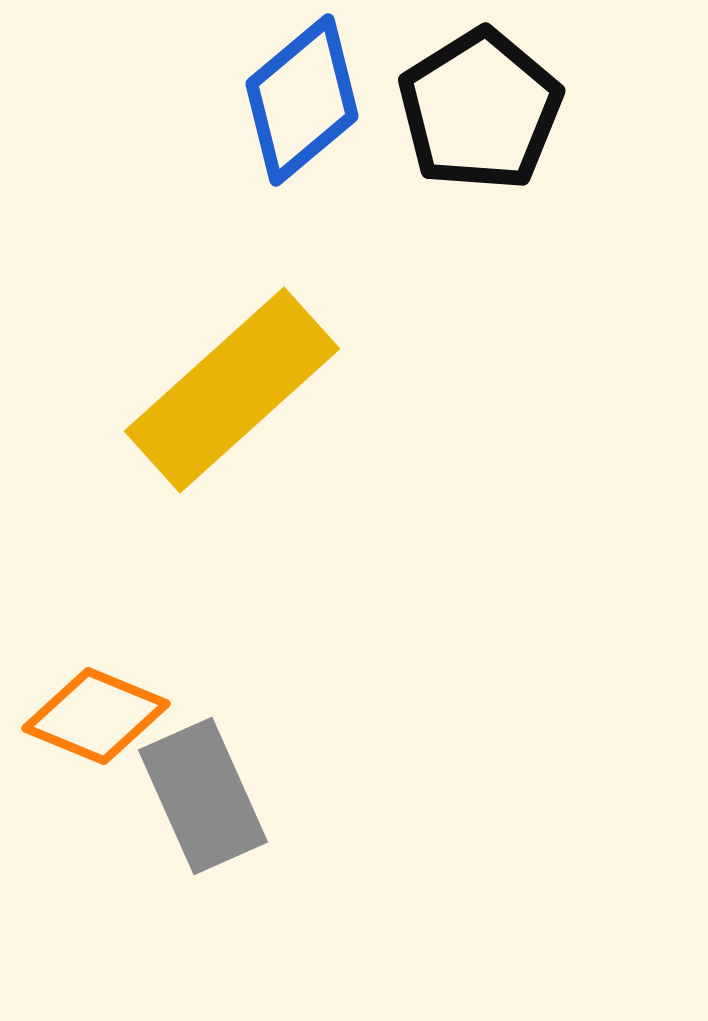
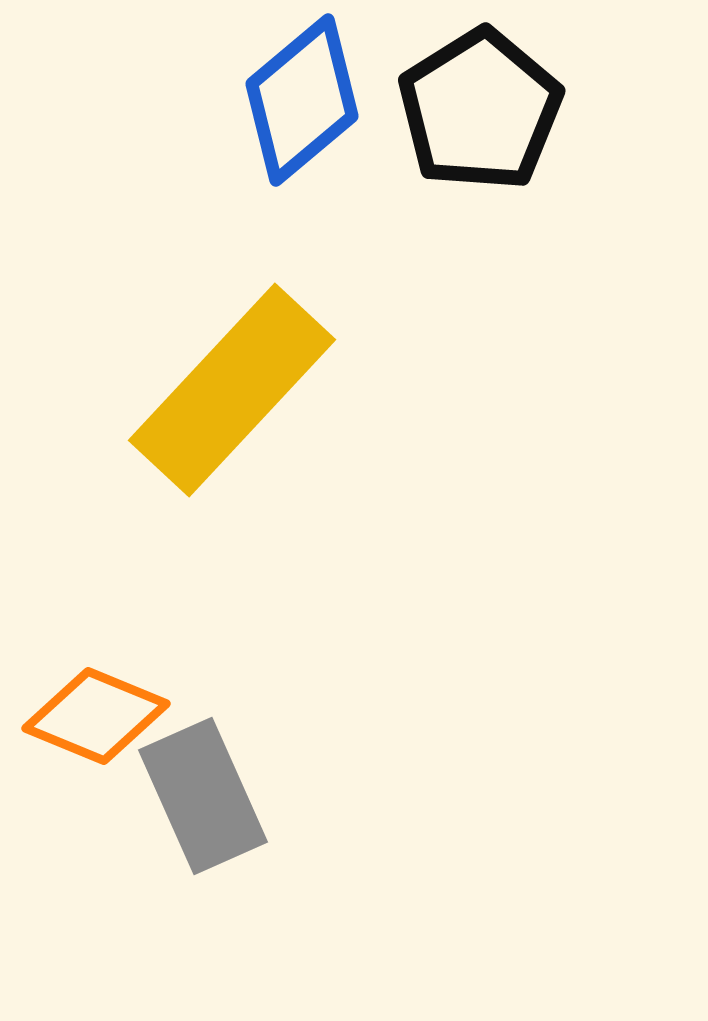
yellow rectangle: rotated 5 degrees counterclockwise
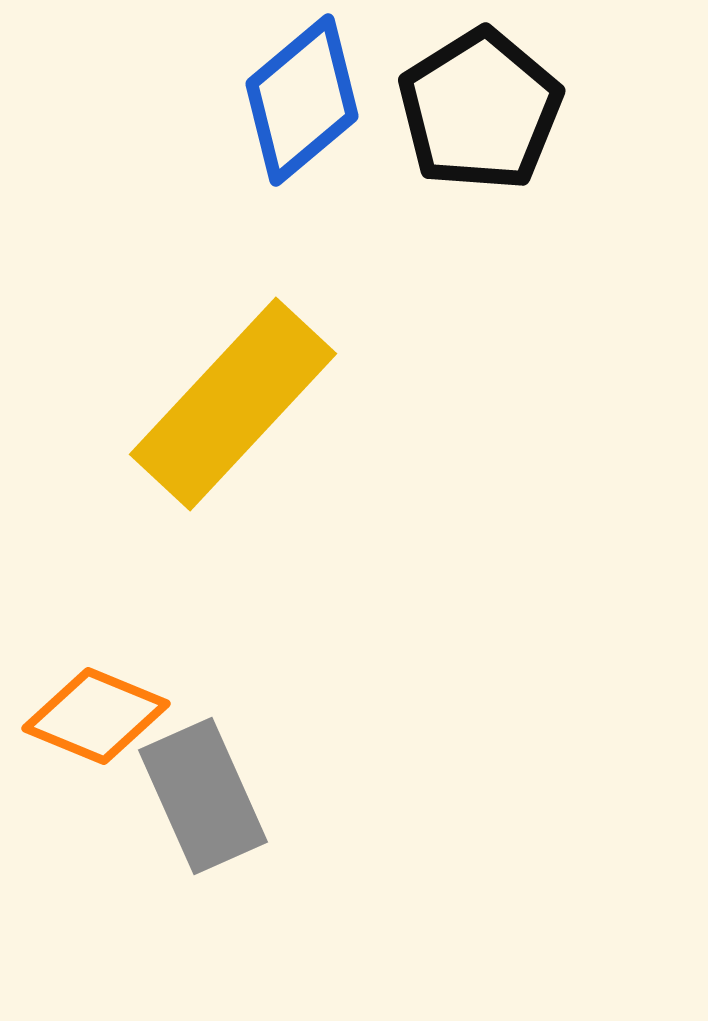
yellow rectangle: moved 1 px right, 14 px down
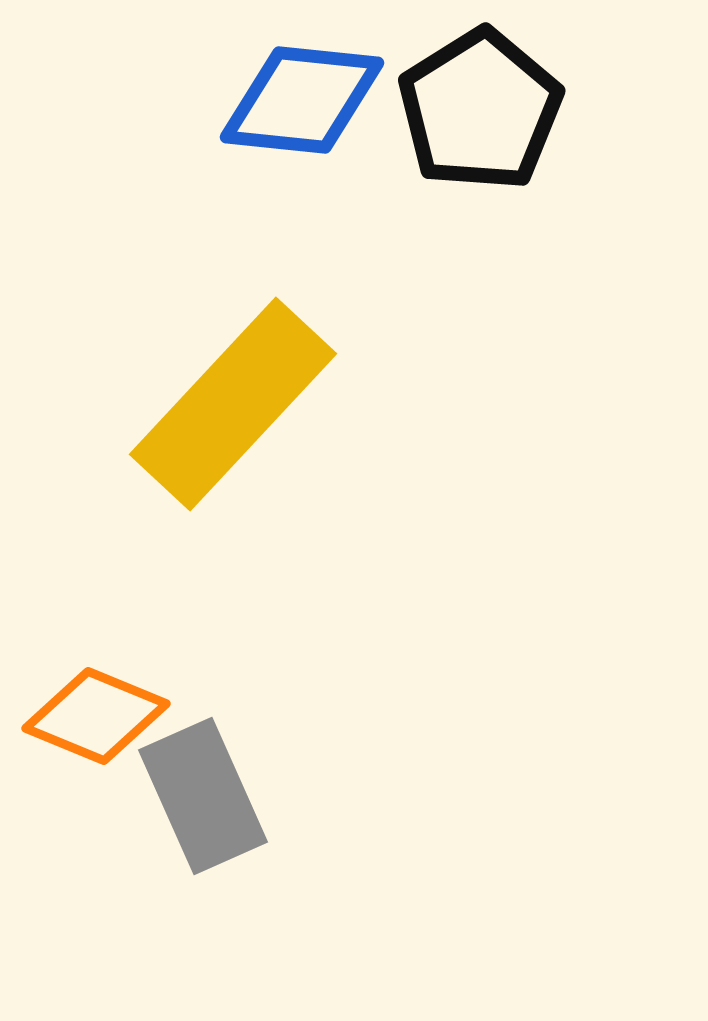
blue diamond: rotated 46 degrees clockwise
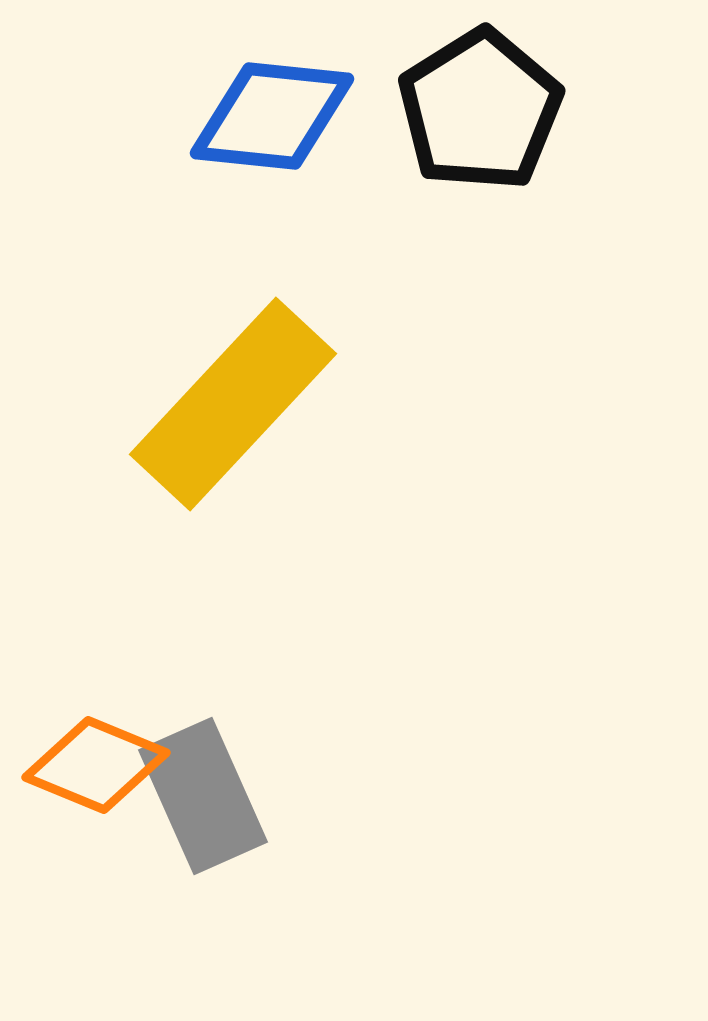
blue diamond: moved 30 px left, 16 px down
orange diamond: moved 49 px down
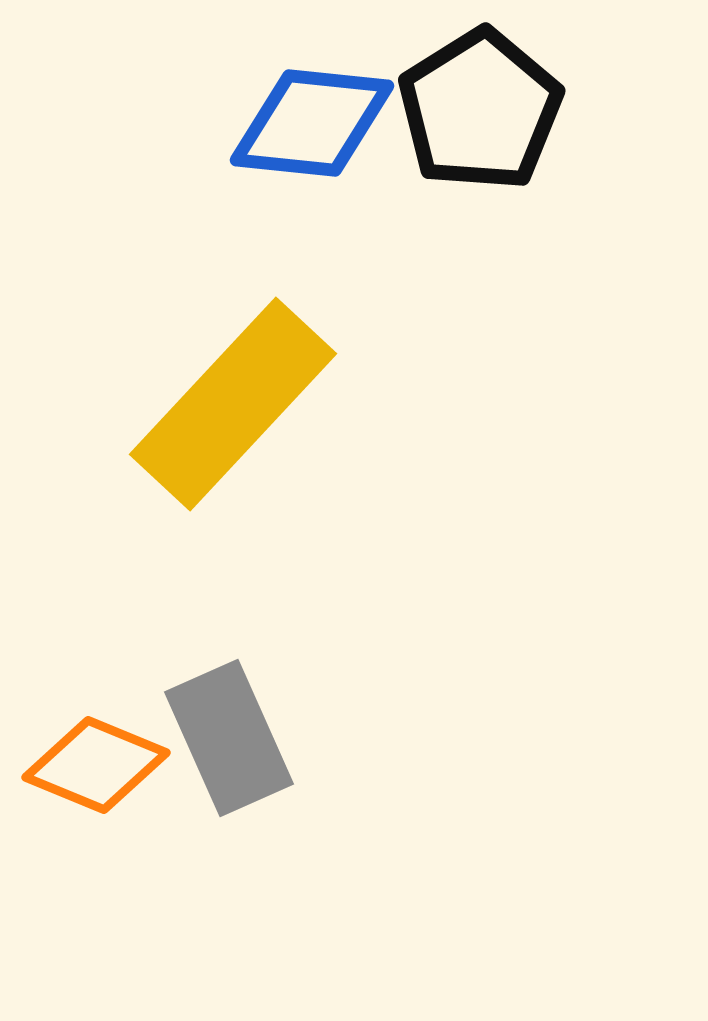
blue diamond: moved 40 px right, 7 px down
gray rectangle: moved 26 px right, 58 px up
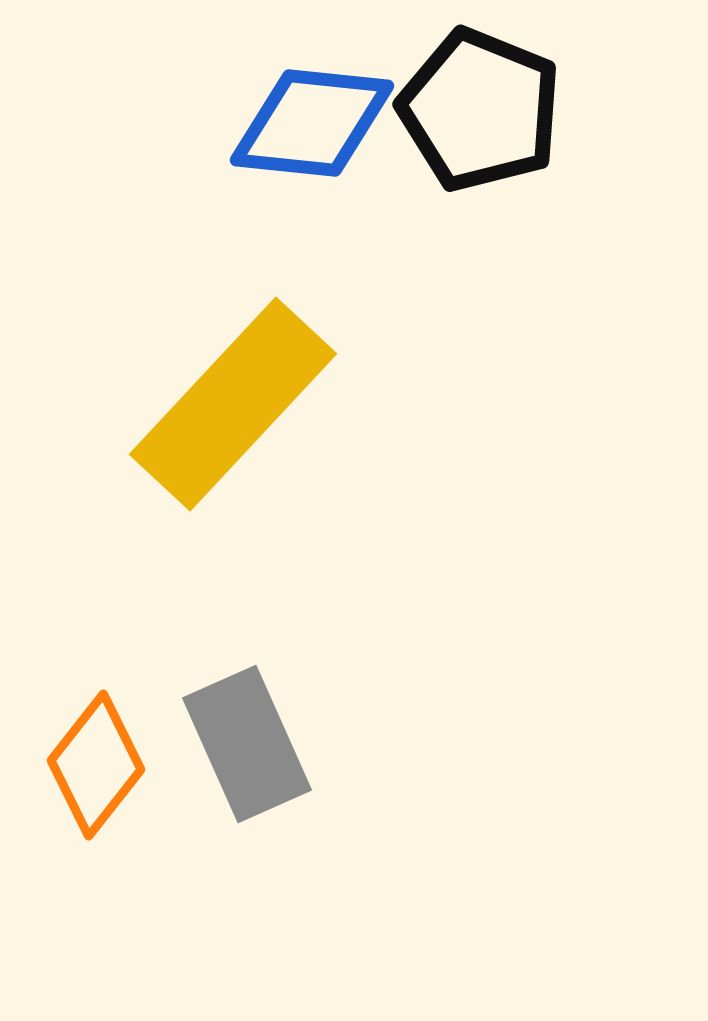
black pentagon: rotated 18 degrees counterclockwise
gray rectangle: moved 18 px right, 6 px down
orange diamond: rotated 74 degrees counterclockwise
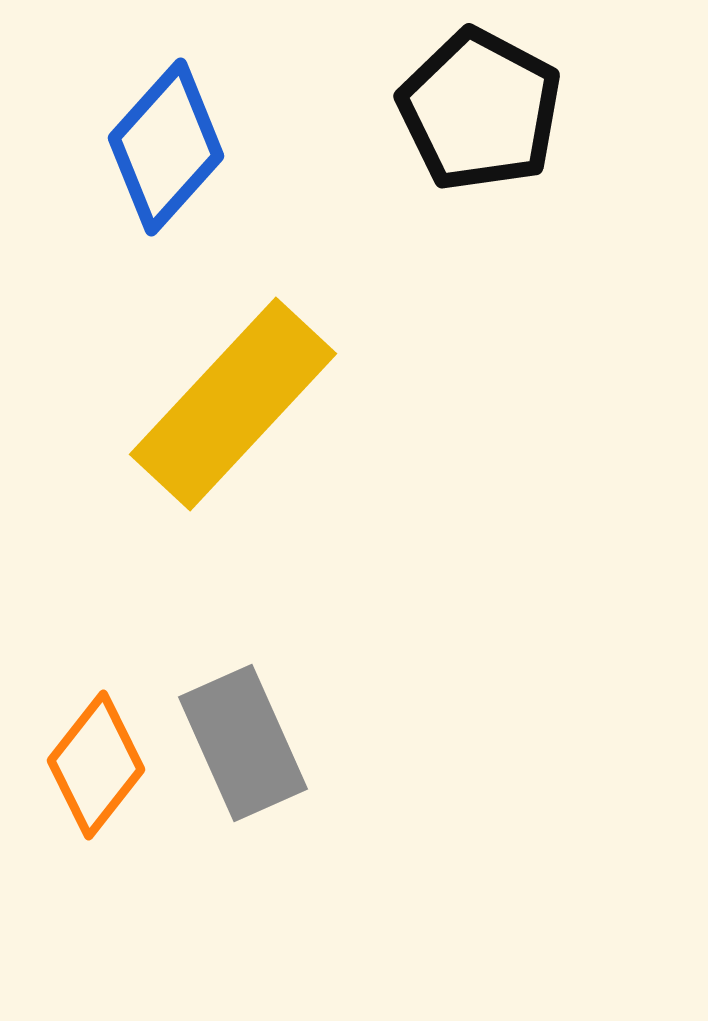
black pentagon: rotated 6 degrees clockwise
blue diamond: moved 146 px left, 24 px down; rotated 54 degrees counterclockwise
gray rectangle: moved 4 px left, 1 px up
